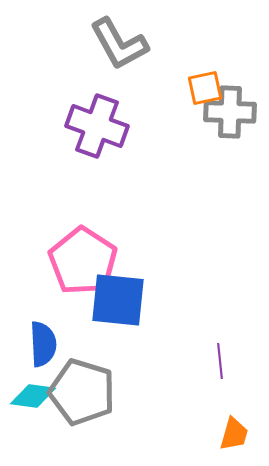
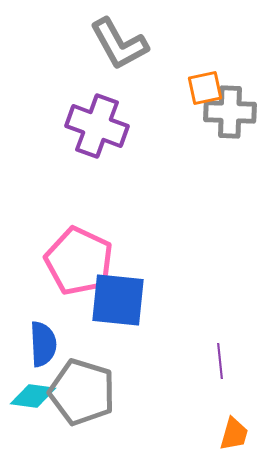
pink pentagon: moved 4 px left; rotated 8 degrees counterclockwise
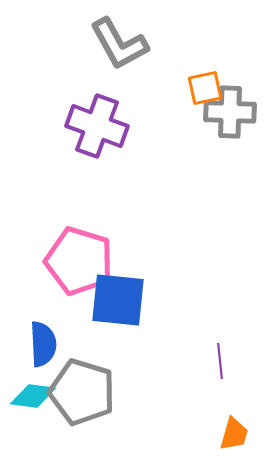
pink pentagon: rotated 8 degrees counterclockwise
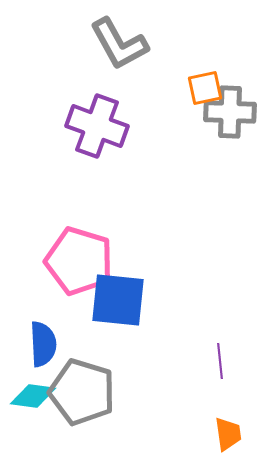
orange trapezoid: moved 6 px left; rotated 24 degrees counterclockwise
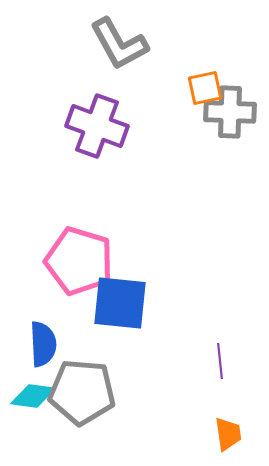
blue square: moved 2 px right, 3 px down
gray pentagon: rotated 12 degrees counterclockwise
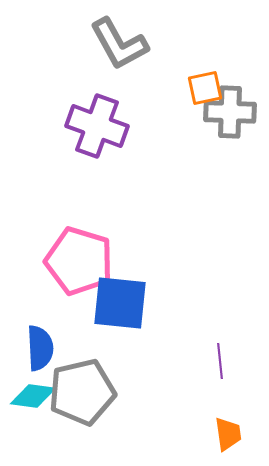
blue semicircle: moved 3 px left, 4 px down
gray pentagon: rotated 18 degrees counterclockwise
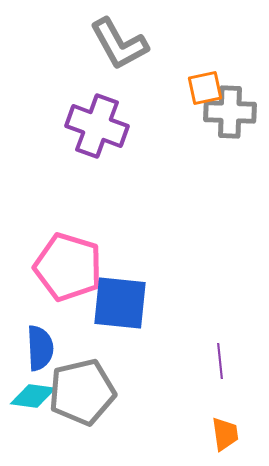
pink pentagon: moved 11 px left, 6 px down
orange trapezoid: moved 3 px left
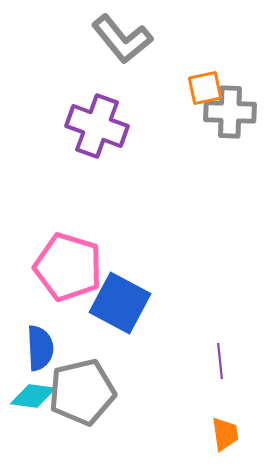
gray L-shape: moved 3 px right, 5 px up; rotated 10 degrees counterclockwise
blue square: rotated 22 degrees clockwise
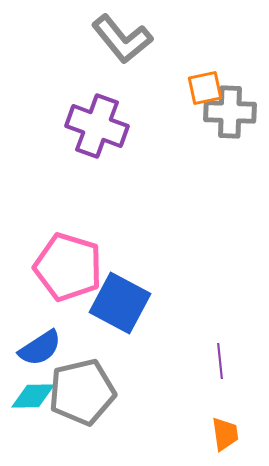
blue semicircle: rotated 60 degrees clockwise
cyan diamond: rotated 9 degrees counterclockwise
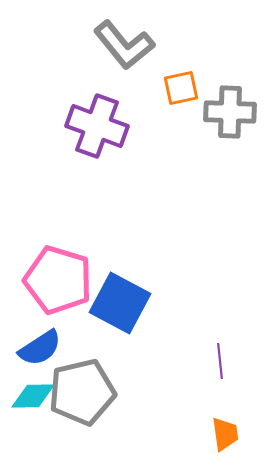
gray L-shape: moved 2 px right, 6 px down
orange square: moved 24 px left
pink pentagon: moved 10 px left, 13 px down
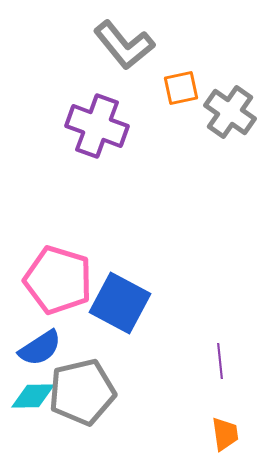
gray cross: rotated 33 degrees clockwise
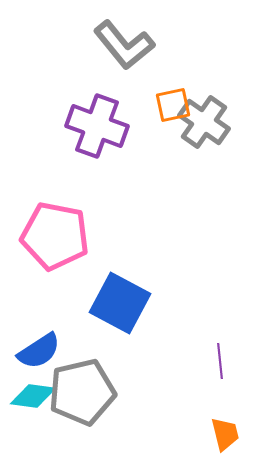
orange square: moved 8 px left, 17 px down
gray cross: moved 26 px left, 10 px down
pink pentagon: moved 3 px left, 44 px up; rotated 6 degrees counterclockwise
blue semicircle: moved 1 px left, 3 px down
cyan diamond: rotated 9 degrees clockwise
orange trapezoid: rotated 6 degrees counterclockwise
